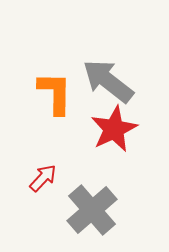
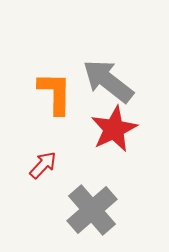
red arrow: moved 13 px up
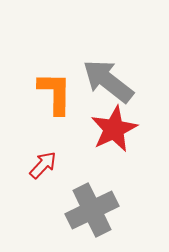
gray cross: rotated 15 degrees clockwise
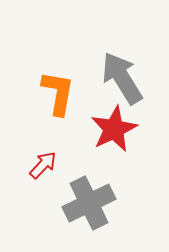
gray arrow: moved 14 px right, 3 px up; rotated 20 degrees clockwise
orange L-shape: moved 3 px right; rotated 9 degrees clockwise
gray cross: moved 3 px left, 7 px up
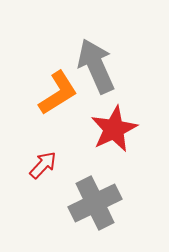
gray arrow: moved 26 px left, 12 px up; rotated 8 degrees clockwise
orange L-shape: rotated 48 degrees clockwise
gray cross: moved 6 px right
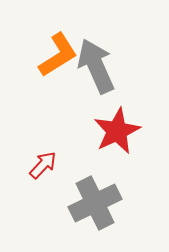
orange L-shape: moved 38 px up
red star: moved 3 px right, 2 px down
